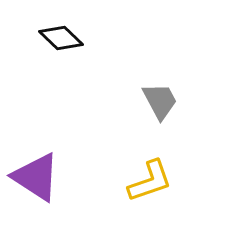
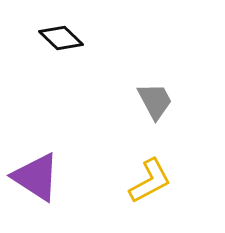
gray trapezoid: moved 5 px left
yellow L-shape: rotated 9 degrees counterclockwise
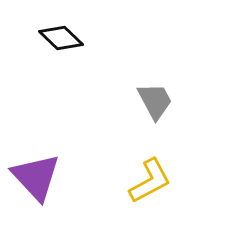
purple triangle: rotated 14 degrees clockwise
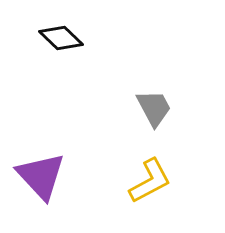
gray trapezoid: moved 1 px left, 7 px down
purple triangle: moved 5 px right, 1 px up
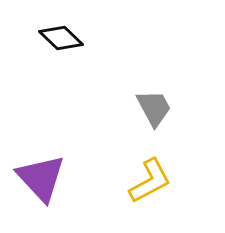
purple triangle: moved 2 px down
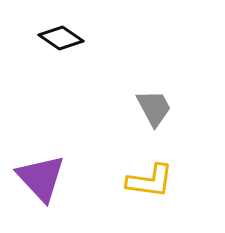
black diamond: rotated 9 degrees counterclockwise
yellow L-shape: rotated 36 degrees clockwise
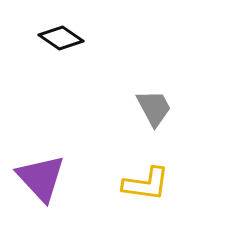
yellow L-shape: moved 4 px left, 3 px down
